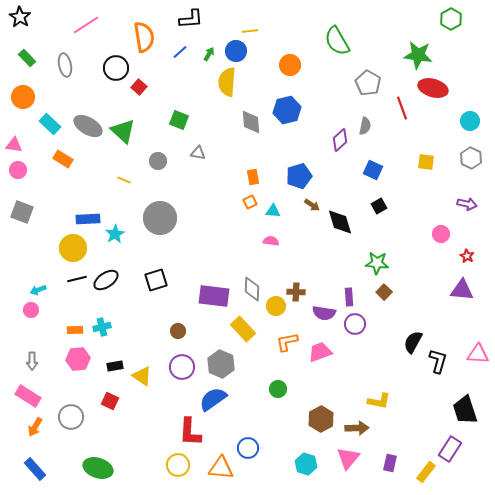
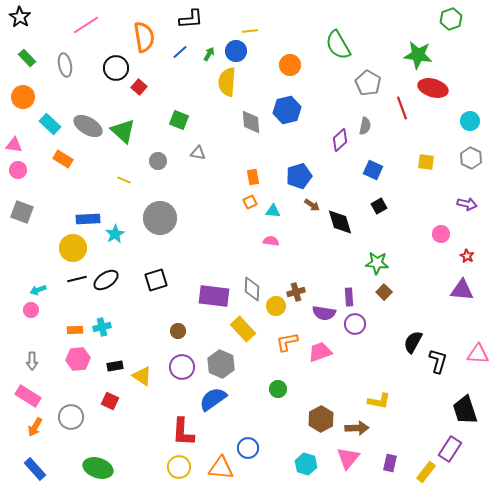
green hexagon at (451, 19): rotated 10 degrees clockwise
green semicircle at (337, 41): moved 1 px right, 4 px down
brown cross at (296, 292): rotated 18 degrees counterclockwise
red L-shape at (190, 432): moved 7 px left
yellow circle at (178, 465): moved 1 px right, 2 px down
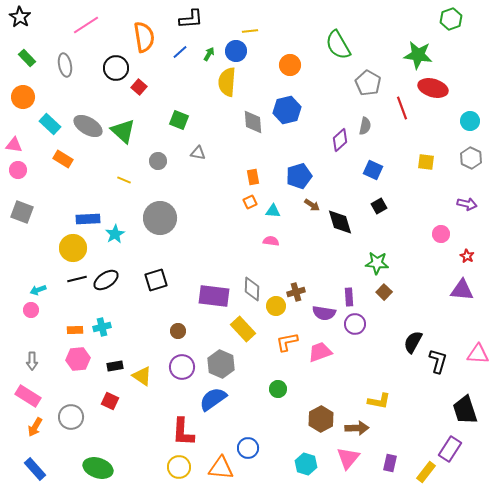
gray diamond at (251, 122): moved 2 px right
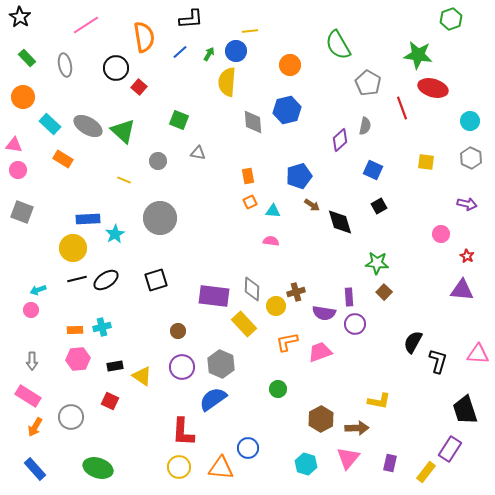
orange rectangle at (253, 177): moved 5 px left, 1 px up
yellow rectangle at (243, 329): moved 1 px right, 5 px up
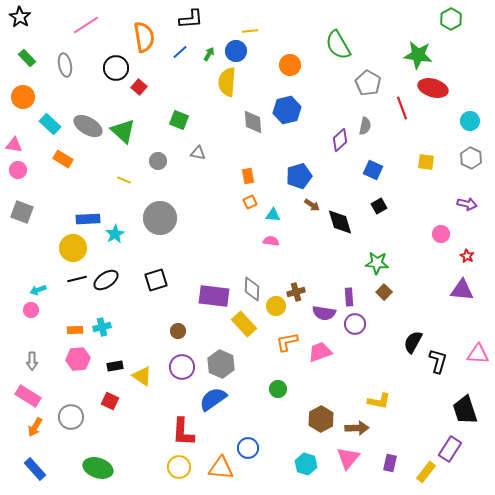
green hexagon at (451, 19): rotated 10 degrees counterclockwise
cyan triangle at (273, 211): moved 4 px down
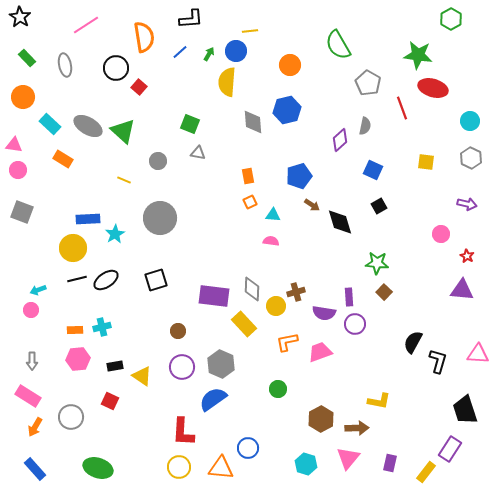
green square at (179, 120): moved 11 px right, 4 px down
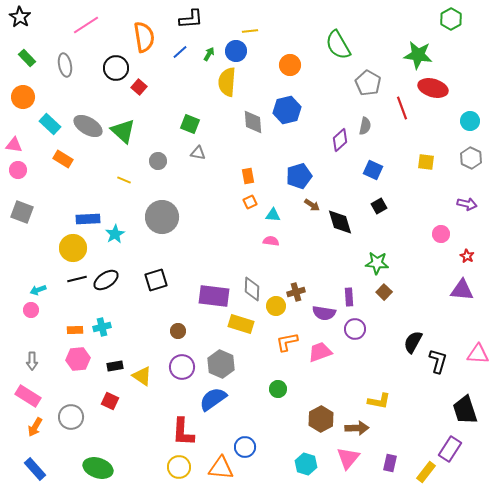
gray circle at (160, 218): moved 2 px right, 1 px up
yellow rectangle at (244, 324): moved 3 px left; rotated 30 degrees counterclockwise
purple circle at (355, 324): moved 5 px down
blue circle at (248, 448): moved 3 px left, 1 px up
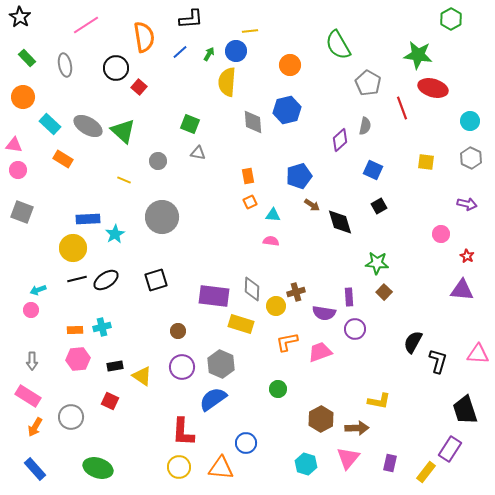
blue circle at (245, 447): moved 1 px right, 4 px up
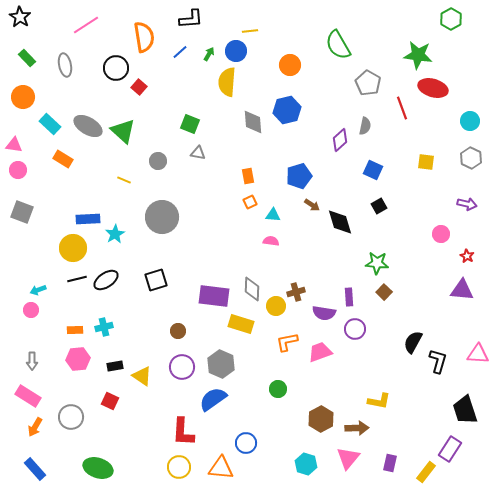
cyan cross at (102, 327): moved 2 px right
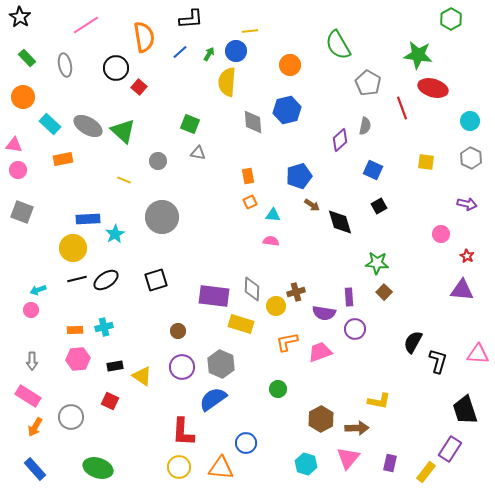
orange rectangle at (63, 159): rotated 42 degrees counterclockwise
